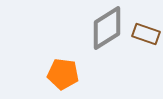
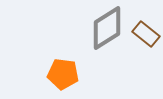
brown rectangle: rotated 20 degrees clockwise
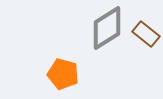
orange pentagon: rotated 8 degrees clockwise
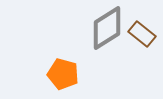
brown rectangle: moved 4 px left
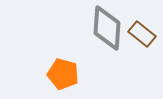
gray diamond: rotated 54 degrees counterclockwise
